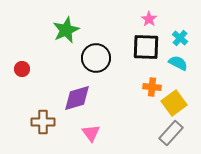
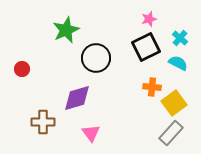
pink star: rotated 21 degrees clockwise
black square: rotated 28 degrees counterclockwise
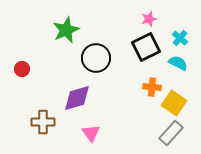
yellow square: rotated 20 degrees counterclockwise
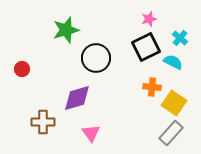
green star: rotated 8 degrees clockwise
cyan semicircle: moved 5 px left, 1 px up
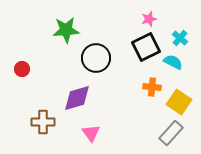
green star: rotated 12 degrees clockwise
yellow square: moved 5 px right, 1 px up
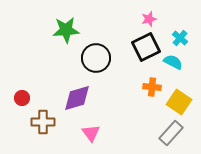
red circle: moved 29 px down
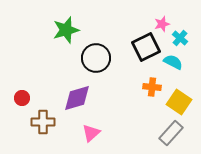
pink star: moved 13 px right, 5 px down
green star: rotated 12 degrees counterclockwise
pink triangle: rotated 24 degrees clockwise
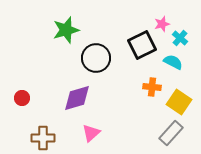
black square: moved 4 px left, 2 px up
brown cross: moved 16 px down
